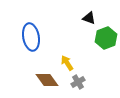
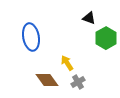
green hexagon: rotated 10 degrees counterclockwise
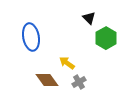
black triangle: rotated 24 degrees clockwise
yellow arrow: rotated 21 degrees counterclockwise
gray cross: moved 1 px right
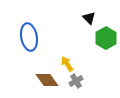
blue ellipse: moved 2 px left
yellow arrow: moved 1 px down; rotated 21 degrees clockwise
gray cross: moved 3 px left, 1 px up
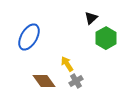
black triangle: moved 2 px right; rotated 32 degrees clockwise
blue ellipse: rotated 40 degrees clockwise
brown diamond: moved 3 px left, 1 px down
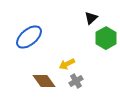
blue ellipse: rotated 20 degrees clockwise
yellow arrow: rotated 84 degrees counterclockwise
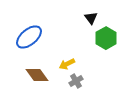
black triangle: rotated 24 degrees counterclockwise
brown diamond: moved 7 px left, 6 px up
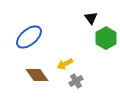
yellow arrow: moved 2 px left
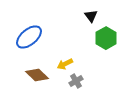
black triangle: moved 2 px up
brown diamond: rotated 10 degrees counterclockwise
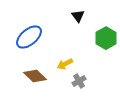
black triangle: moved 13 px left
brown diamond: moved 2 px left, 1 px down
gray cross: moved 3 px right
